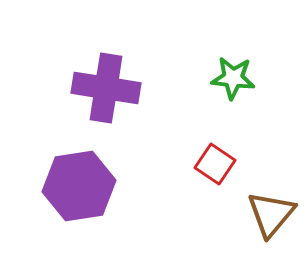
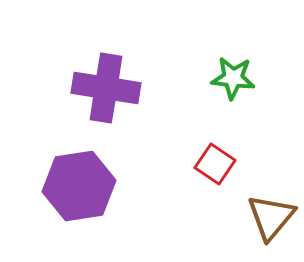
brown triangle: moved 3 px down
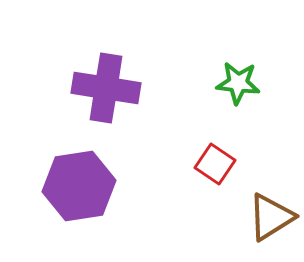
green star: moved 5 px right, 5 px down
brown triangle: rotated 18 degrees clockwise
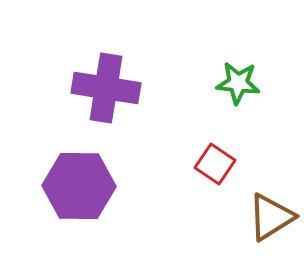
purple hexagon: rotated 10 degrees clockwise
